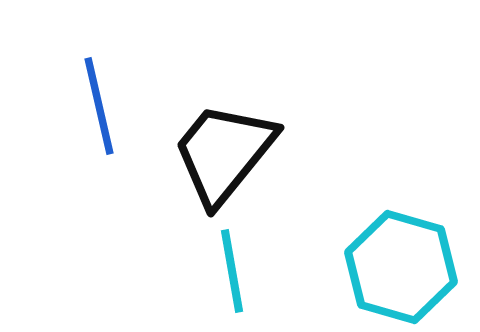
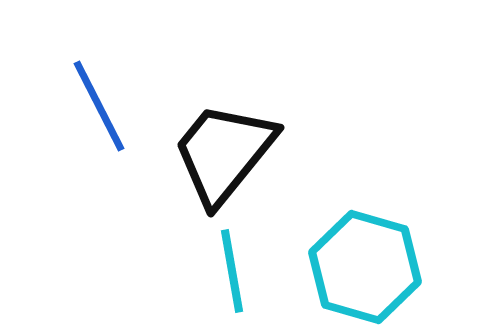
blue line: rotated 14 degrees counterclockwise
cyan hexagon: moved 36 px left
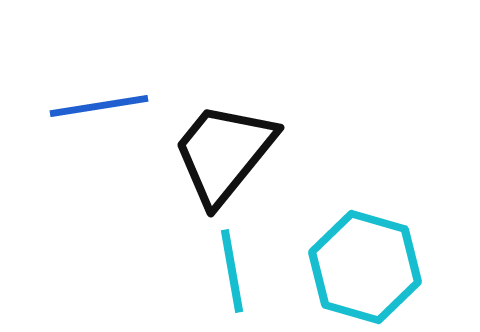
blue line: rotated 72 degrees counterclockwise
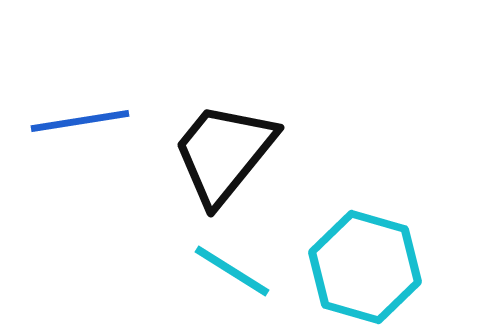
blue line: moved 19 px left, 15 px down
cyan line: rotated 48 degrees counterclockwise
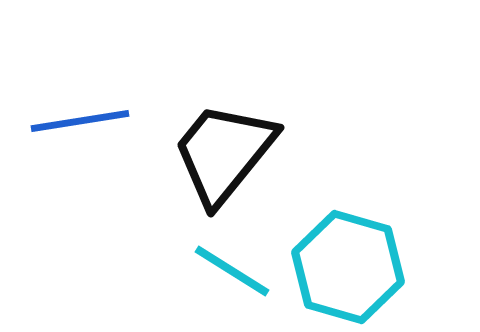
cyan hexagon: moved 17 px left
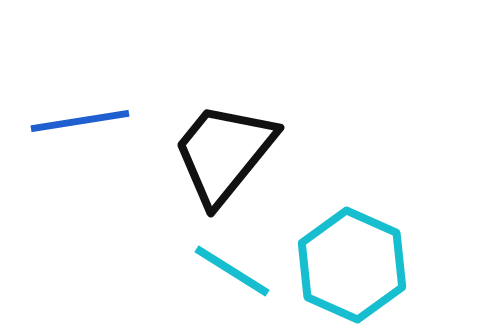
cyan hexagon: moved 4 px right, 2 px up; rotated 8 degrees clockwise
